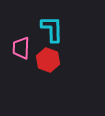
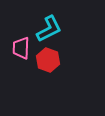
cyan L-shape: moved 3 px left; rotated 64 degrees clockwise
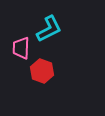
red hexagon: moved 6 px left, 11 px down
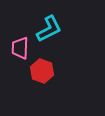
pink trapezoid: moved 1 px left
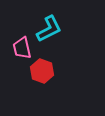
pink trapezoid: moved 2 px right; rotated 15 degrees counterclockwise
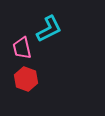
red hexagon: moved 16 px left, 8 px down
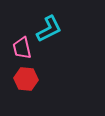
red hexagon: rotated 15 degrees counterclockwise
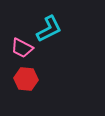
pink trapezoid: rotated 50 degrees counterclockwise
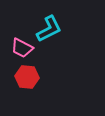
red hexagon: moved 1 px right, 2 px up
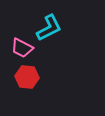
cyan L-shape: moved 1 px up
